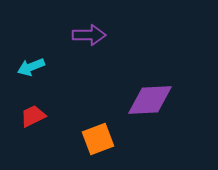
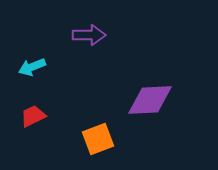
cyan arrow: moved 1 px right
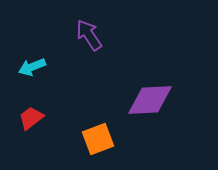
purple arrow: rotated 124 degrees counterclockwise
red trapezoid: moved 2 px left, 2 px down; rotated 12 degrees counterclockwise
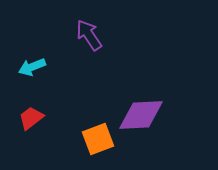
purple diamond: moved 9 px left, 15 px down
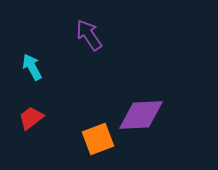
cyan arrow: rotated 84 degrees clockwise
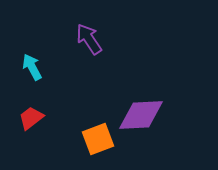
purple arrow: moved 4 px down
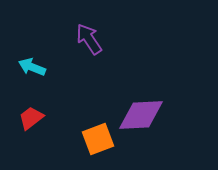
cyan arrow: rotated 40 degrees counterclockwise
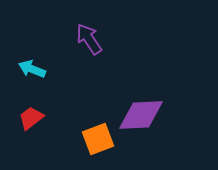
cyan arrow: moved 2 px down
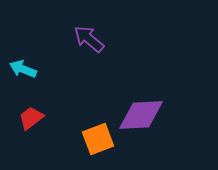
purple arrow: rotated 16 degrees counterclockwise
cyan arrow: moved 9 px left
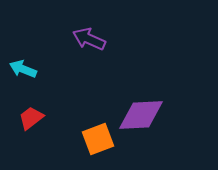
purple arrow: rotated 16 degrees counterclockwise
